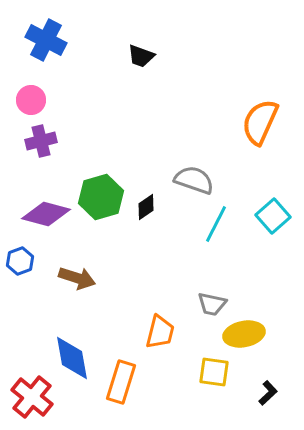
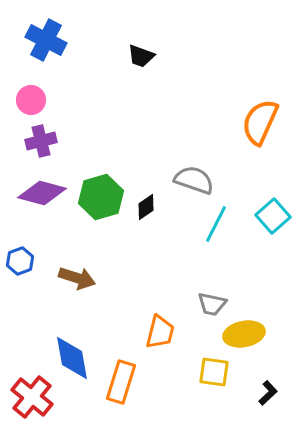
purple diamond: moved 4 px left, 21 px up
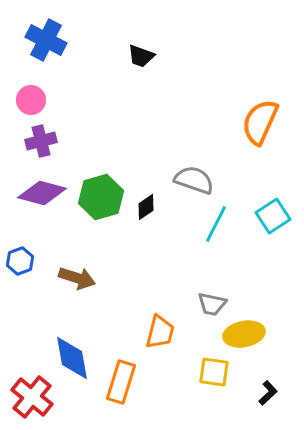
cyan square: rotated 8 degrees clockwise
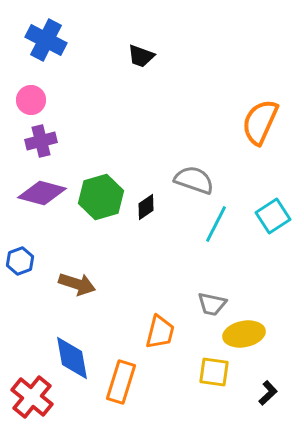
brown arrow: moved 6 px down
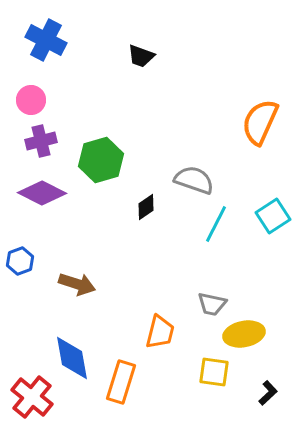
purple diamond: rotated 12 degrees clockwise
green hexagon: moved 37 px up
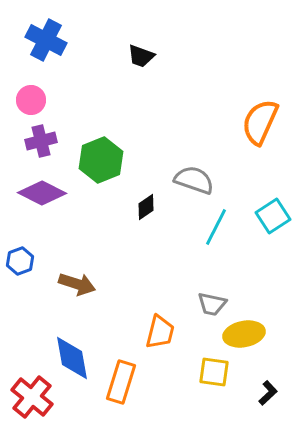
green hexagon: rotated 6 degrees counterclockwise
cyan line: moved 3 px down
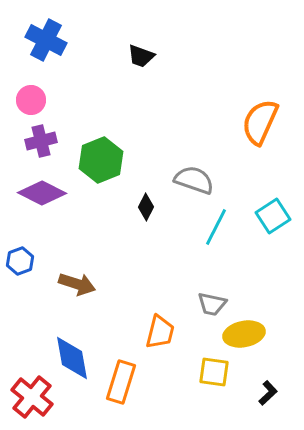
black diamond: rotated 28 degrees counterclockwise
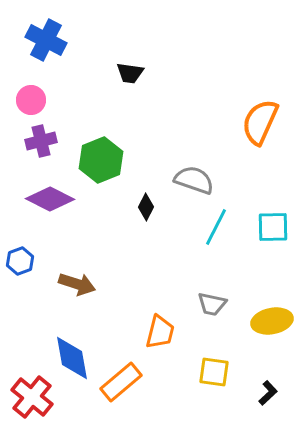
black trapezoid: moved 11 px left, 17 px down; rotated 12 degrees counterclockwise
purple diamond: moved 8 px right, 6 px down
cyan square: moved 11 px down; rotated 32 degrees clockwise
yellow ellipse: moved 28 px right, 13 px up
orange rectangle: rotated 33 degrees clockwise
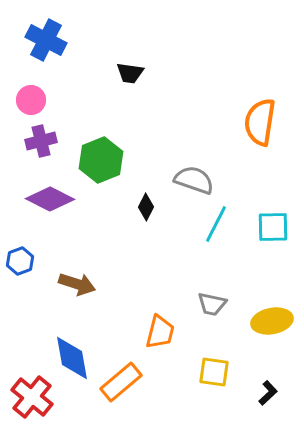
orange semicircle: rotated 15 degrees counterclockwise
cyan line: moved 3 px up
